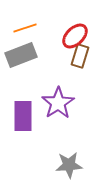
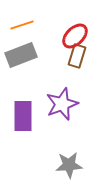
orange line: moved 3 px left, 3 px up
brown rectangle: moved 3 px left
purple star: moved 4 px right, 1 px down; rotated 12 degrees clockwise
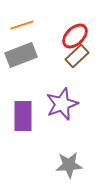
brown rectangle: rotated 30 degrees clockwise
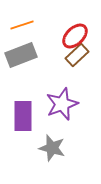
brown rectangle: moved 1 px up
gray star: moved 17 px left, 17 px up; rotated 20 degrees clockwise
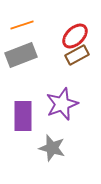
brown rectangle: rotated 15 degrees clockwise
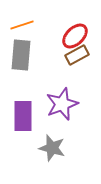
gray rectangle: rotated 64 degrees counterclockwise
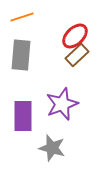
orange line: moved 8 px up
brown rectangle: rotated 15 degrees counterclockwise
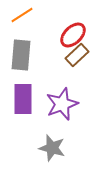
orange line: moved 2 px up; rotated 15 degrees counterclockwise
red ellipse: moved 2 px left, 1 px up
purple rectangle: moved 17 px up
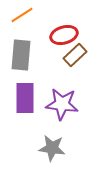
red ellipse: moved 9 px left; rotated 28 degrees clockwise
brown rectangle: moved 2 px left
purple rectangle: moved 2 px right, 1 px up
purple star: rotated 28 degrees clockwise
gray star: rotated 8 degrees counterclockwise
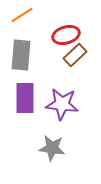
red ellipse: moved 2 px right
